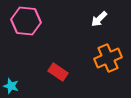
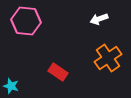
white arrow: rotated 24 degrees clockwise
orange cross: rotated 12 degrees counterclockwise
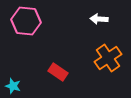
white arrow: rotated 24 degrees clockwise
cyan star: moved 2 px right
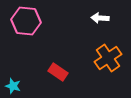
white arrow: moved 1 px right, 1 px up
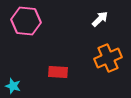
white arrow: moved 1 px down; rotated 132 degrees clockwise
orange cross: rotated 12 degrees clockwise
red rectangle: rotated 30 degrees counterclockwise
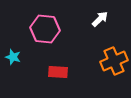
pink hexagon: moved 19 px right, 8 px down
orange cross: moved 6 px right, 3 px down
cyan star: moved 29 px up
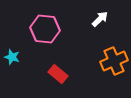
cyan star: moved 1 px left
red rectangle: moved 2 px down; rotated 36 degrees clockwise
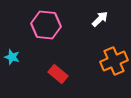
pink hexagon: moved 1 px right, 4 px up
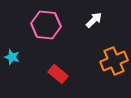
white arrow: moved 6 px left, 1 px down
